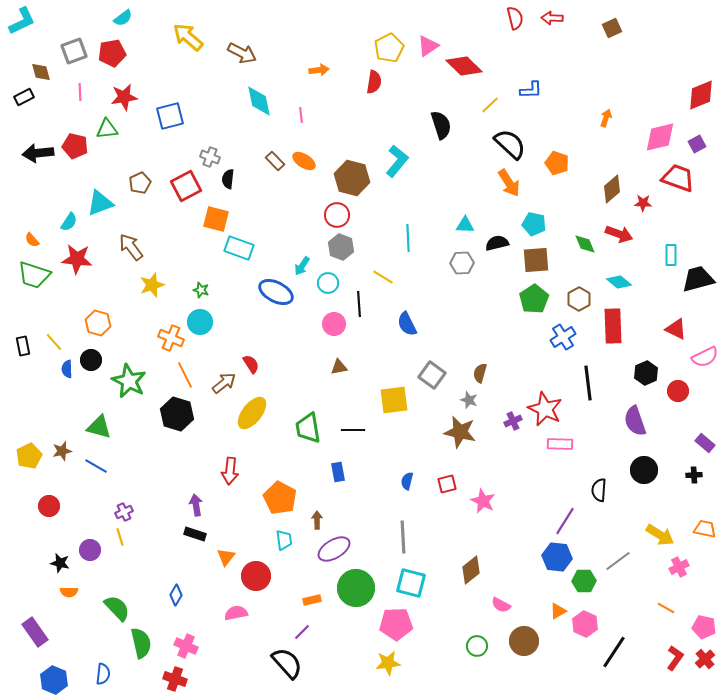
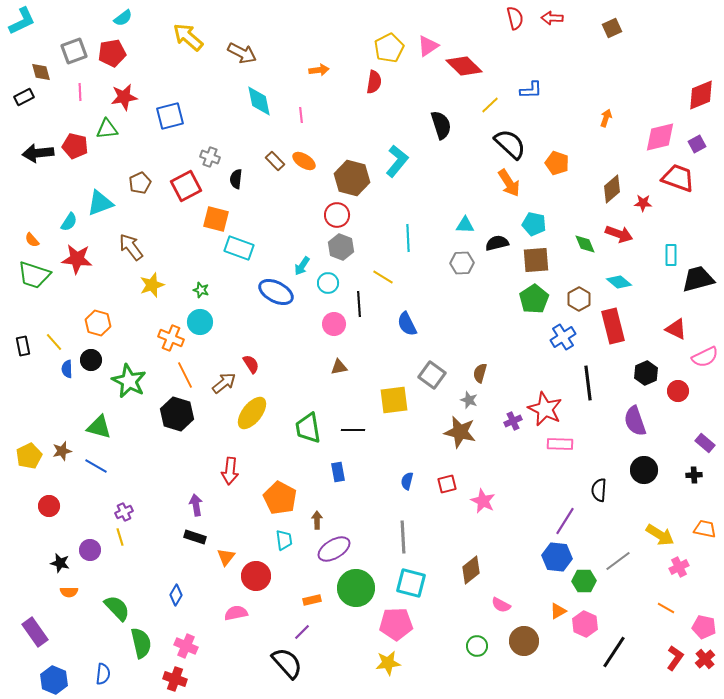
black semicircle at (228, 179): moved 8 px right
red rectangle at (613, 326): rotated 12 degrees counterclockwise
black rectangle at (195, 534): moved 3 px down
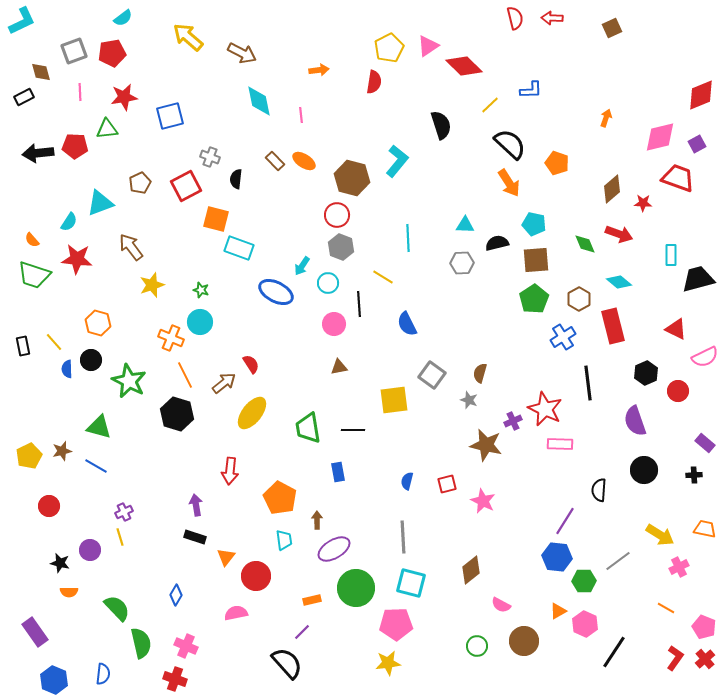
red pentagon at (75, 146): rotated 10 degrees counterclockwise
brown star at (460, 432): moved 26 px right, 13 px down
pink pentagon at (704, 627): rotated 10 degrees clockwise
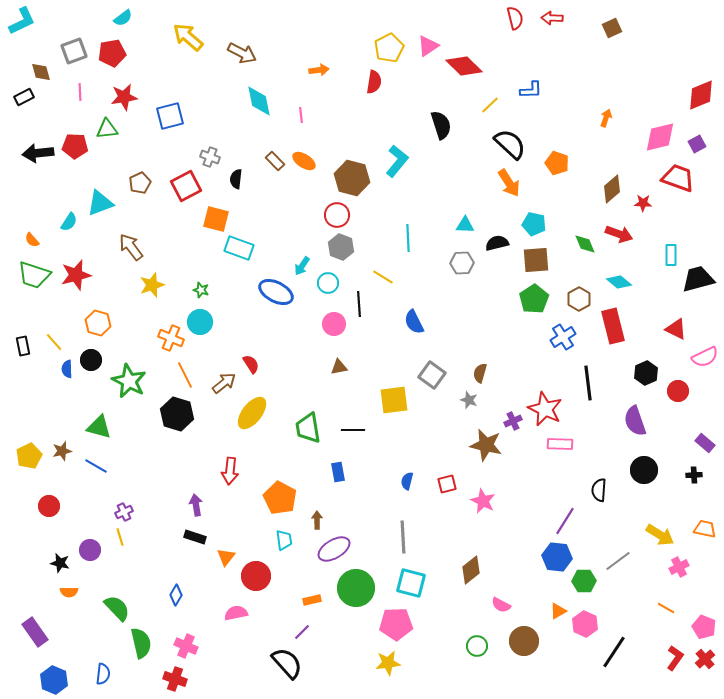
red star at (77, 259): moved 1 px left, 16 px down; rotated 20 degrees counterclockwise
blue semicircle at (407, 324): moved 7 px right, 2 px up
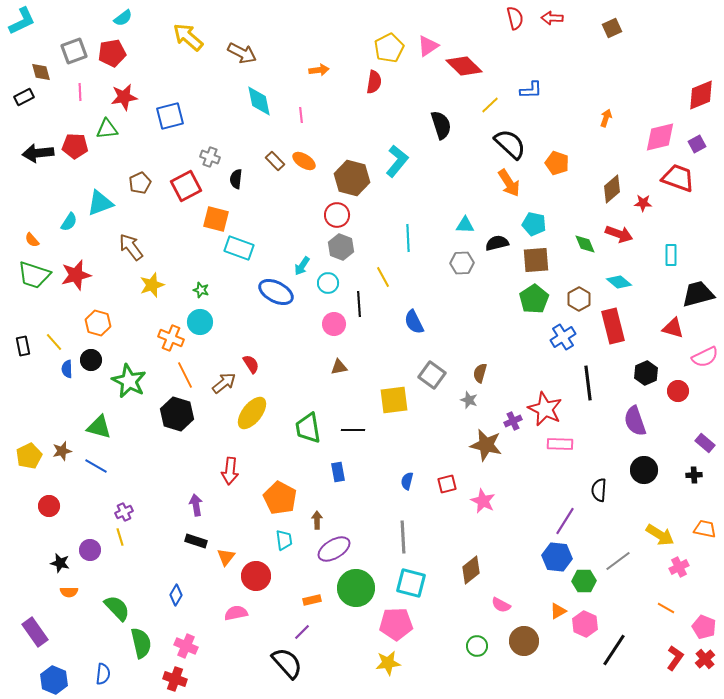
yellow line at (383, 277): rotated 30 degrees clockwise
black trapezoid at (698, 279): moved 15 px down
red triangle at (676, 329): moved 3 px left, 1 px up; rotated 10 degrees counterclockwise
black rectangle at (195, 537): moved 1 px right, 4 px down
black line at (614, 652): moved 2 px up
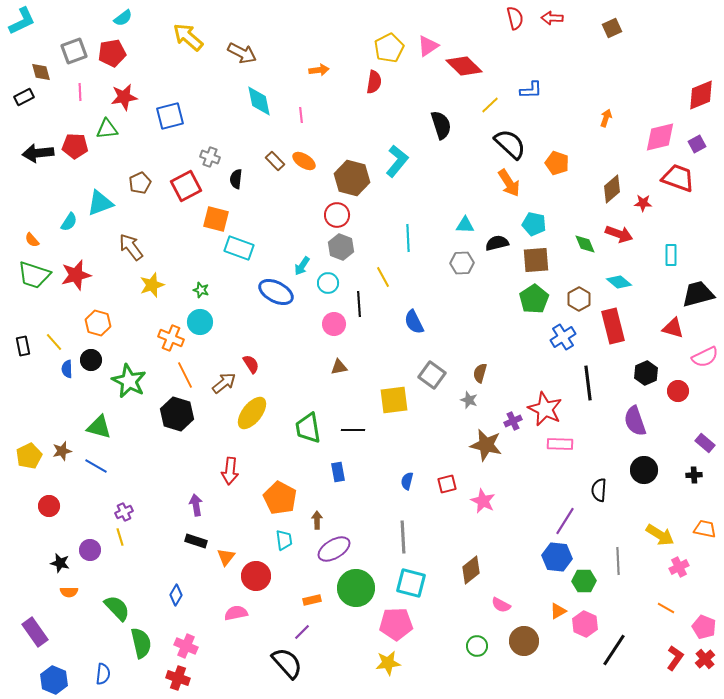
gray line at (618, 561): rotated 56 degrees counterclockwise
red cross at (175, 679): moved 3 px right, 1 px up
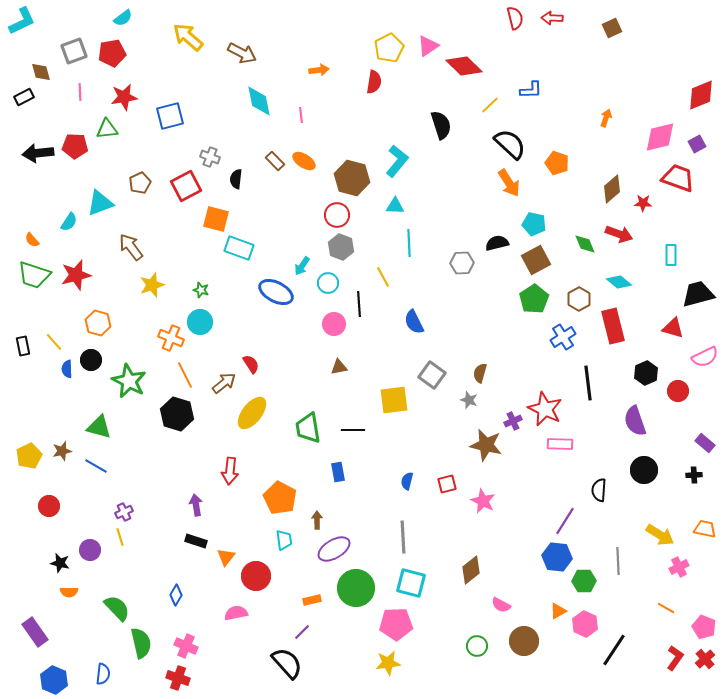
cyan triangle at (465, 225): moved 70 px left, 19 px up
cyan line at (408, 238): moved 1 px right, 5 px down
brown square at (536, 260): rotated 24 degrees counterclockwise
